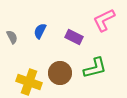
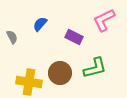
blue semicircle: moved 7 px up; rotated 14 degrees clockwise
yellow cross: rotated 10 degrees counterclockwise
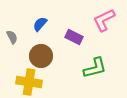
brown circle: moved 19 px left, 17 px up
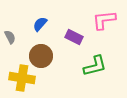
pink L-shape: rotated 20 degrees clockwise
gray semicircle: moved 2 px left
green L-shape: moved 2 px up
yellow cross: moved 7 px left, 4 px up
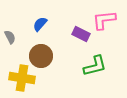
purple rectangle: moved 7 px right, 3 px up
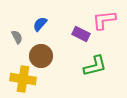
gray semicircle: moved 7 px right
yellow cross: moved 1 px right, 1 px down
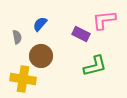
gray semicircle: rotated 16 degrees clockwise
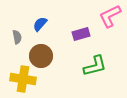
pink L-shape: moved 6 px right, 4 px up; rotated 20 degrees counterclockwise
purple rectangle: rotated 42 degrees counterclockwise
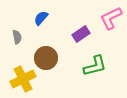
pink L-shape: moved 1 px right, 2 px down
blue semicircle: moved 1 px right, 6 px up
purple rectangle: rotated 18 degrees counterclockwise
brown circle: moved 5 px right, 2 px down
yellow cross: rotated 35 degrees counterclockwise
